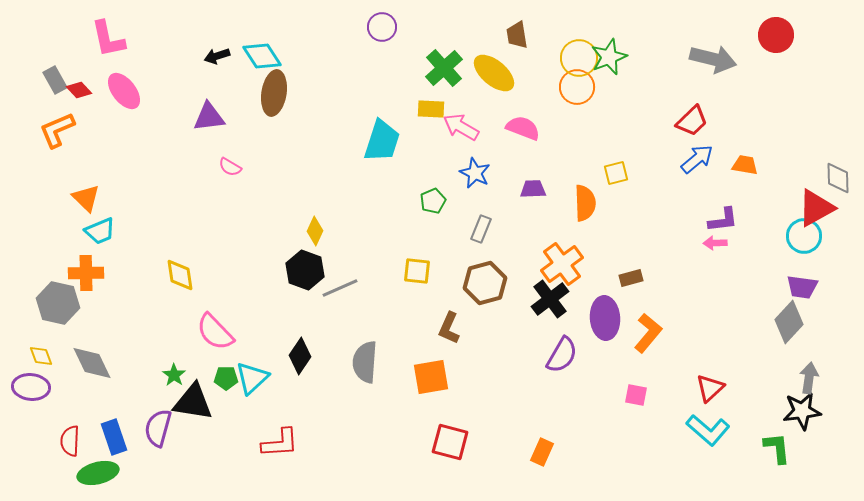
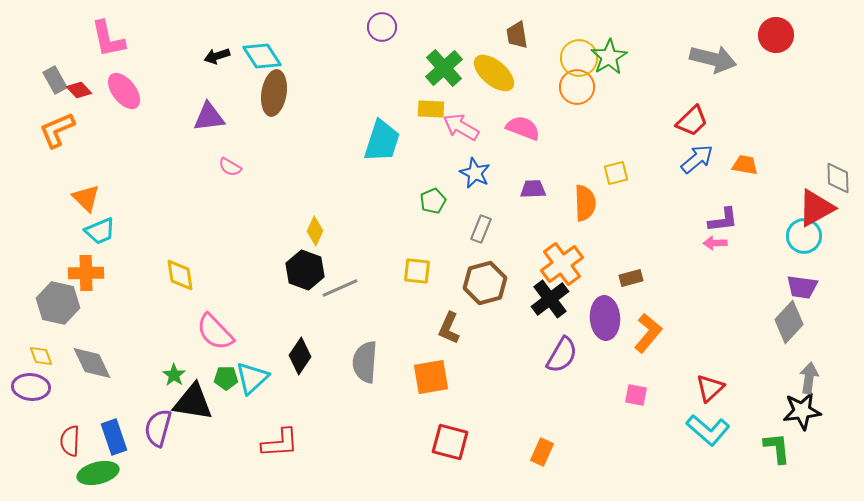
green star at (609, 57): rotated 9 degrees counterclockwise
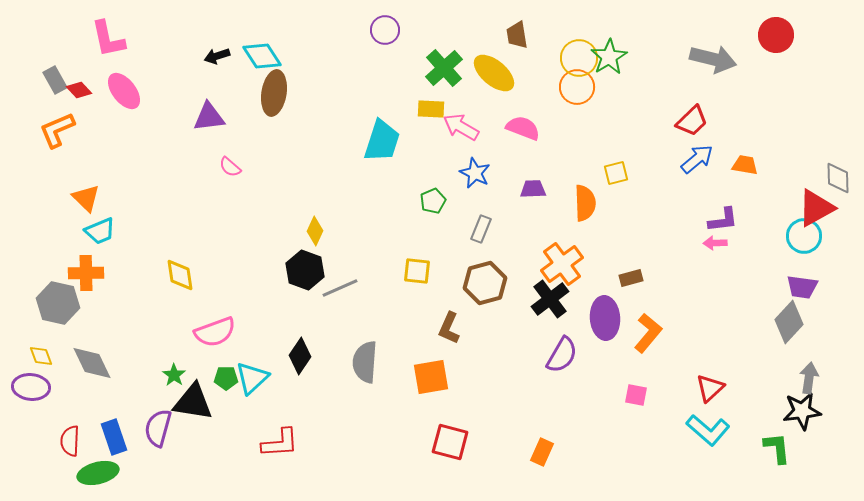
purple circle at (382, 27): moved 3 px right, 3 px down
pink semicircle at (230, 167): rotated 10 degrees clockwise
pink semicircle at (215, 332): rotated 66 degrees counterclockwise
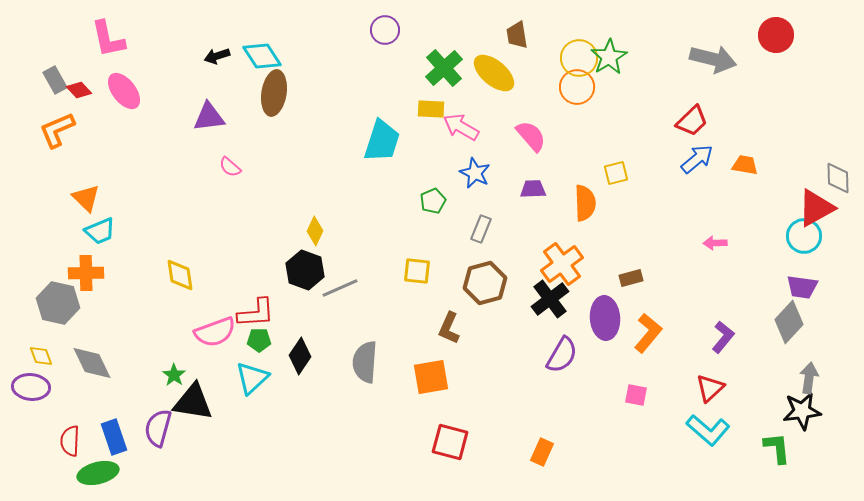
pink semicircle at (523, 128): moved 8 px right, 8 px down; rotated 28 degrees clockwise
purple L-shape at (723, 220): moved 117 px down; rotated 44 degrees counterclockwise
green pentagon at (226, 378): moved 33 px right, 38 px up
red L-shape at (280, 443): moved 24 px left, 130 px up
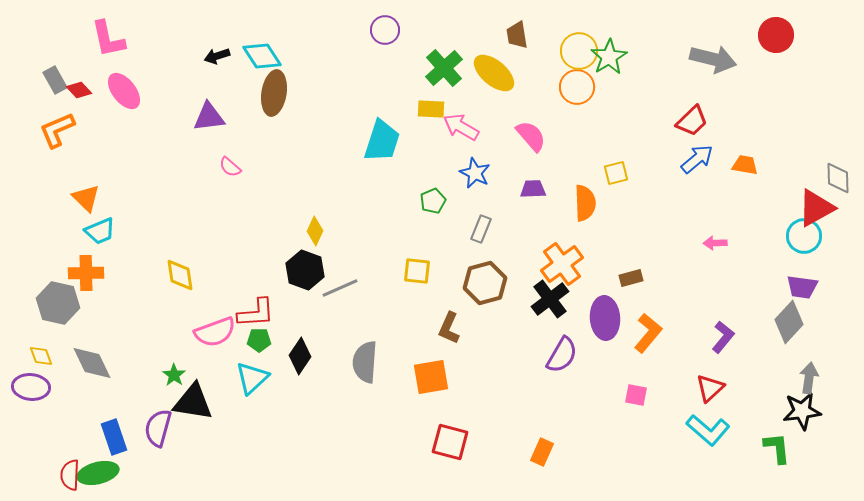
yellow circle at (579, 58): moved 7 px up
red semicircle at (70, 441): moved 34 px down
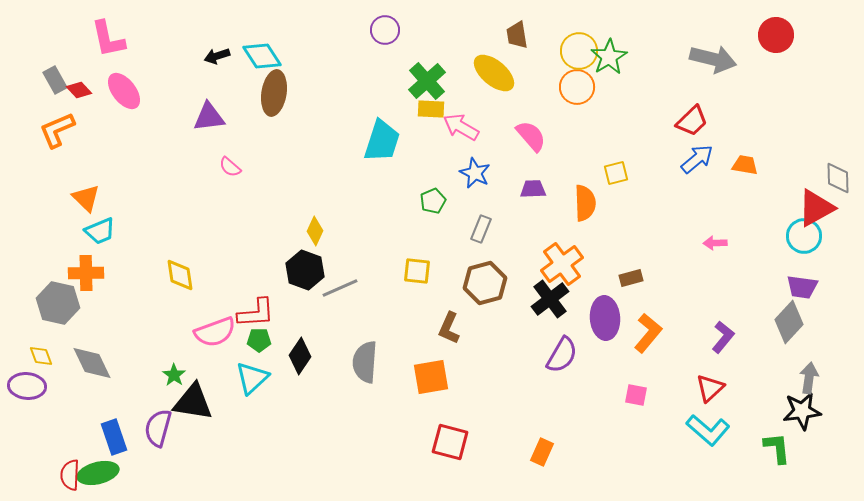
green cross at (444, 68): moved 17 px left, 13 px down
purple ellipse at (31, 387): moved 4 px left, 1 px up
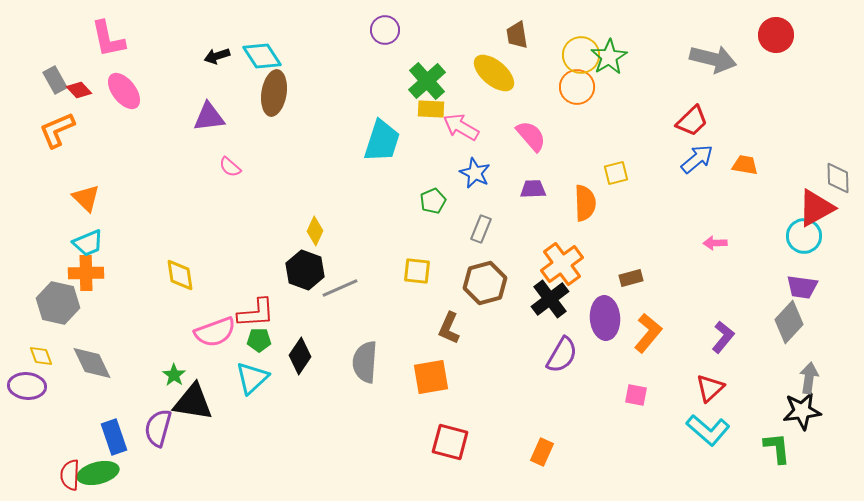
yellow circle at (579, 51): moved 2 px right, 4 px down
cyan trapezoid at (100, 231): moved 12 px left, 12 px down
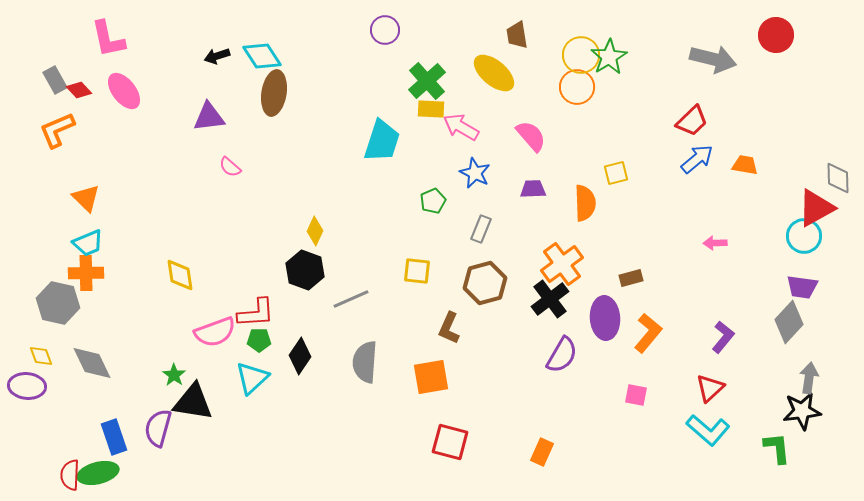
gray line at (340, 288): moved 11 px right, 11 px down
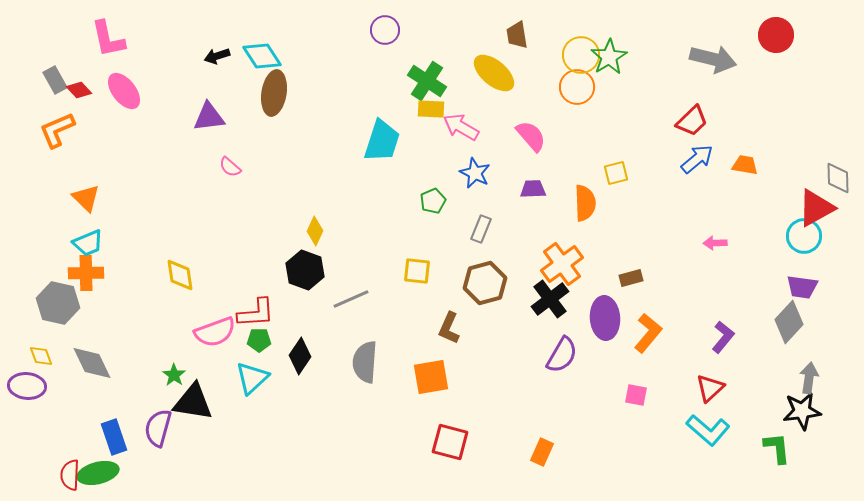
green cross at (427, 81): rotated 15 degrees counterclockwise
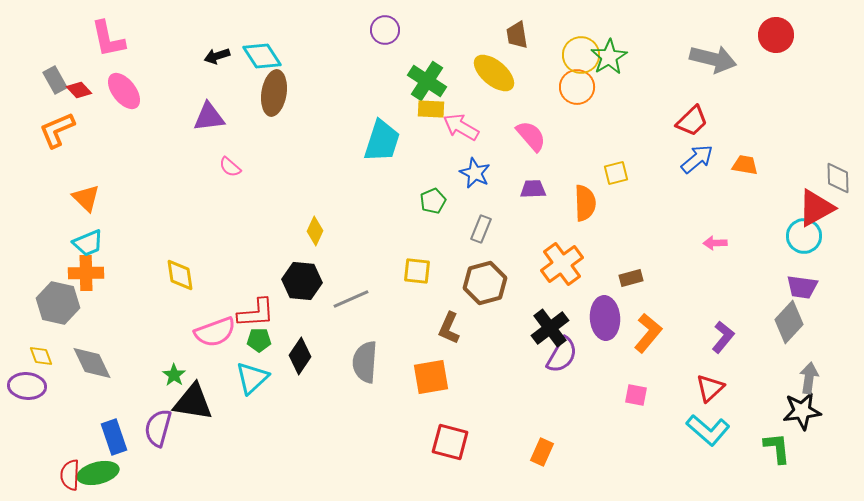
black hexagon at (305, 270): moved 3 px left, 11 px down; rotated 15 degrees counterclockwise
black cross at (550, 299): moved 29 px down
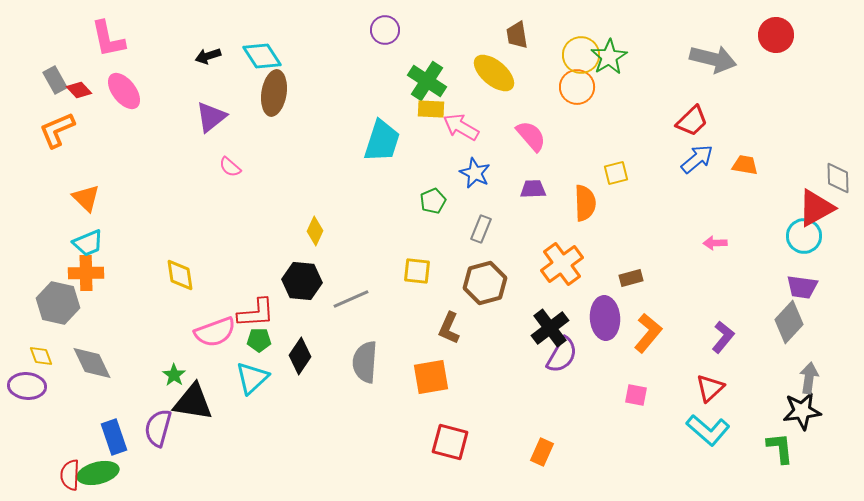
black arrow at (217, 56): moved 9 px left
purple triangle at (209, 117): moved 2 px right; rotated 32 degrees counterclockwise
green L-shape at (777, 448): moved 3 px right
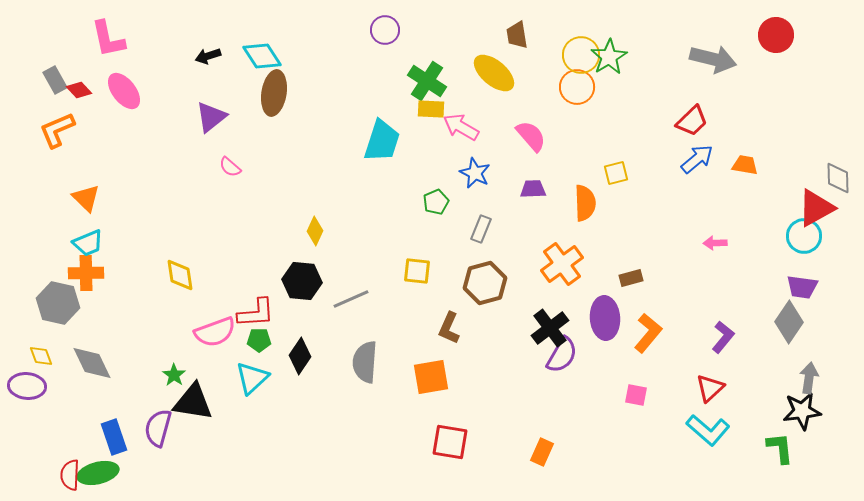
green pentagon at (433, 201): moved 3 px right, 1 px down
gray diamond at (789, 322): rotated 9 degrees counterclockwise
red square at (450, 442): rotated 6 degrees counterclockwise
